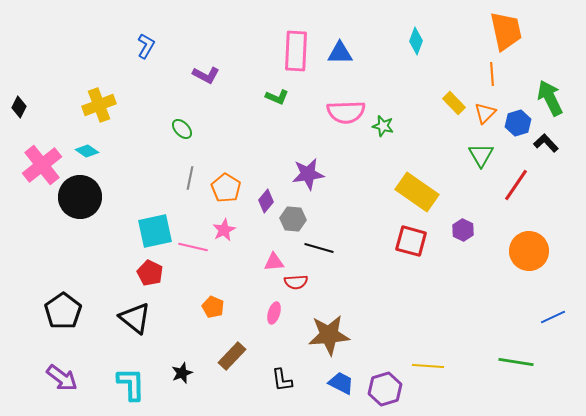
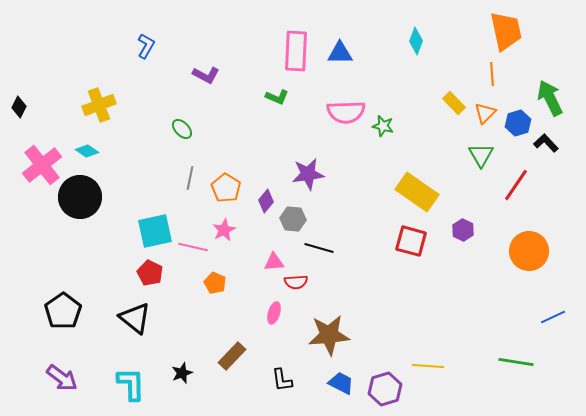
orange pentagon at (213, 307): moved 2 px right, 24 px up
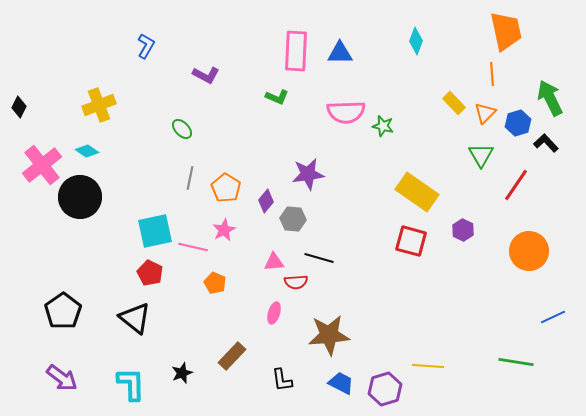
black line at (319, 248): moved 10 px down
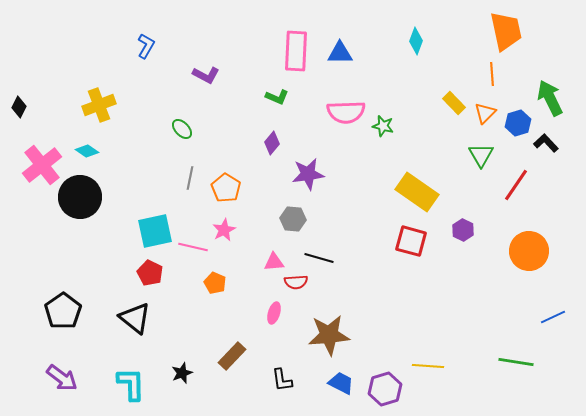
purple diamond at (266, 201): moved 6 px right, 58 px up
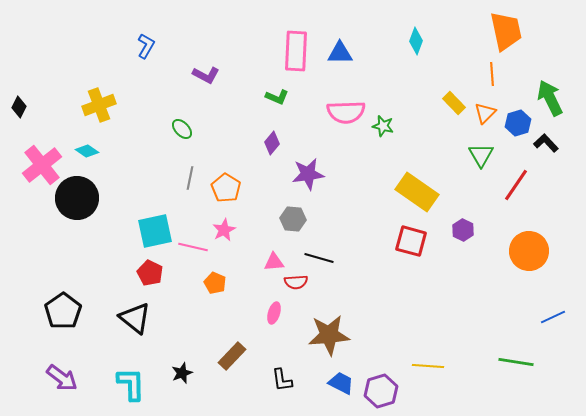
black circle at (80, 197): moved 3 px left, 1 px down
purple hexagon at (385, 389): moved 4 px left, 2 px down
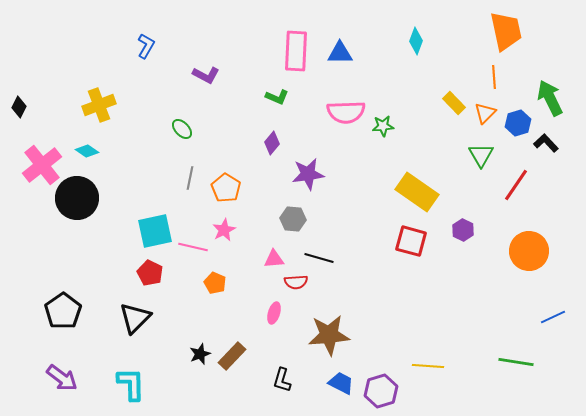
orange line at (492, 74): moved 2 px right, 3 px down
green star at (383, 126): rotated 20 degrees counterclockwise
pink triangle at (274, 262): moved 3 px up
black triangle at (135, 318): rotated 36 degrees clockwise
black star at (182, 373): moved 18 px right, 19 px up
black L-shape at (282, 380): rotated 25 degrees clockwise
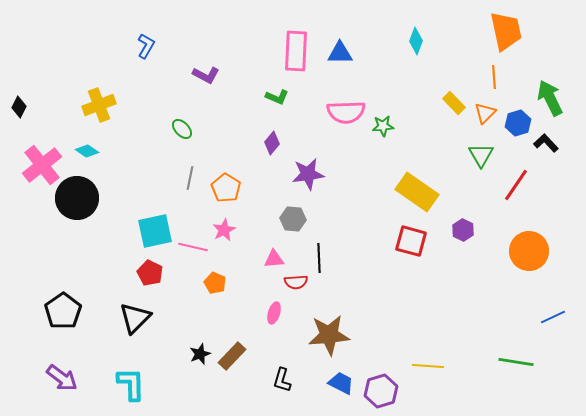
black line at (319, 258): rotated 72 degrees clockwise
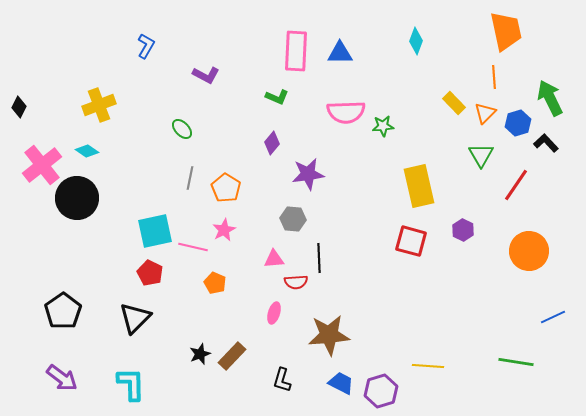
yellow rectangle at (417, 192): moved 2 px right, 6 px up; rotated 42 degrees clockwise
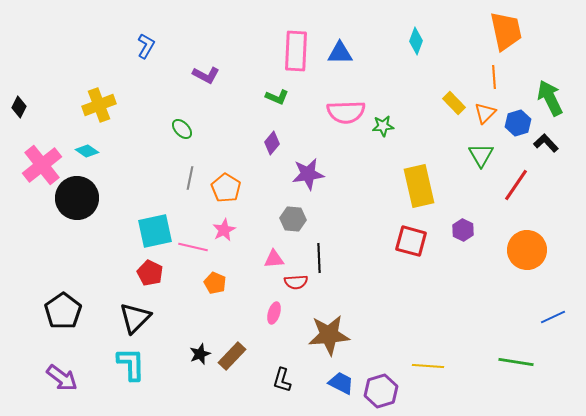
orange circle at (529, 251): moved 2 px left, 1 px up
cyan L-shape at (131, 384): moved 20 px up
